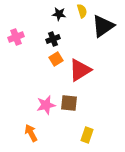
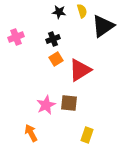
black star: moved 2 px up
pink star: rotated 12 degrees counterclockwise
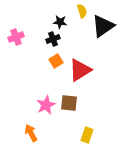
black star: moved 1 px right, 10 px down
orange square: moved 2 px down
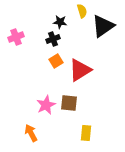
yellow rectangle: moved 1 px left, 2 px up; rotated 14 degrees counterclockwise
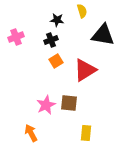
black star: moved 3 px left, 2 px up
black triangle: moved 9 px down; rotated 45 degrees clockwise
black cross: moved 2 px left, 1 px down
red triangle: moved 5 px right
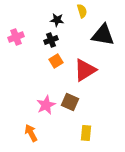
brown square: moved 1 px right, 1 px up; rotated 18 degrees clockwise
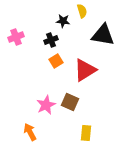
black star: moved 6 px right, 1 px down
orange arrow: moved 1 px left, 1 px up
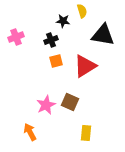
orange square: rotated 16 degrees clockwise
red triangle: moved 4 px up
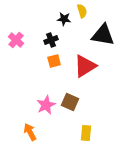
black star: moved 1 px right, 2 px up
pink cross: moved 3 px down; rotated 28 degrees counterclockwise
orange square: moved 2 px left
